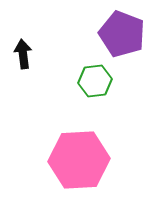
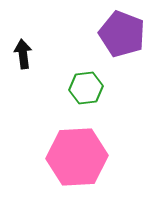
green hexagon: moved 9 px left, 7 px down
pink hexagon: moved 2 px left, 3 px up
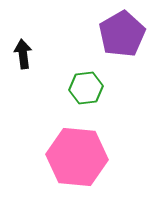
purple pentagon: rotated 21 degrees clockwise
pink hexagon: rotated 8 degrees clockwise
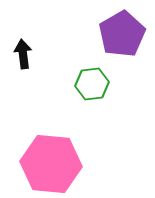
green hexagon: moved 6 px right, 4 px up
pink hexagon: moved 26 px left, 7 px down
